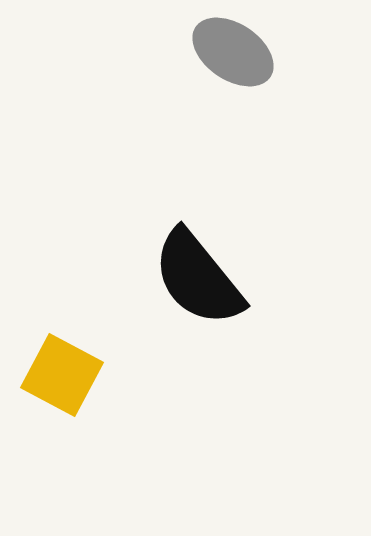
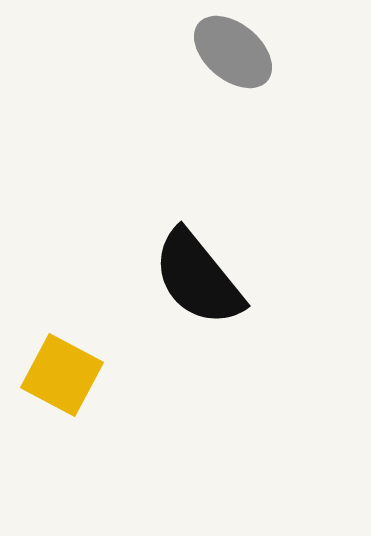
gray ellipse: rotated 6 degrees clockwise
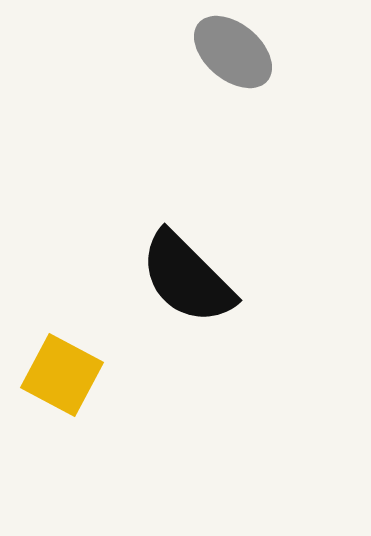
black semicircle: moved 11 px left; rotated 6 degrees counterclockwise
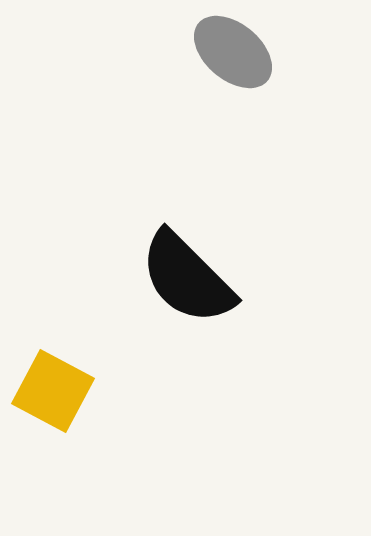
yellow square: moved 9 px left, 16 px down
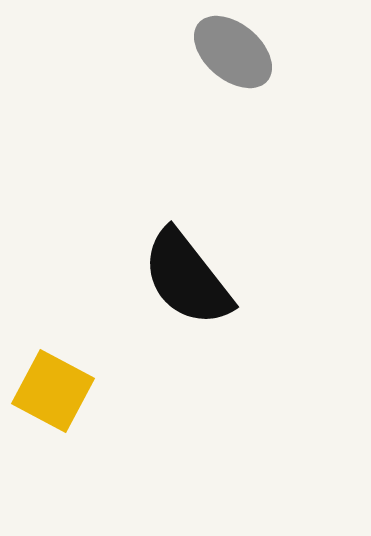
black semicircle: rotated 7 degrees clockwise
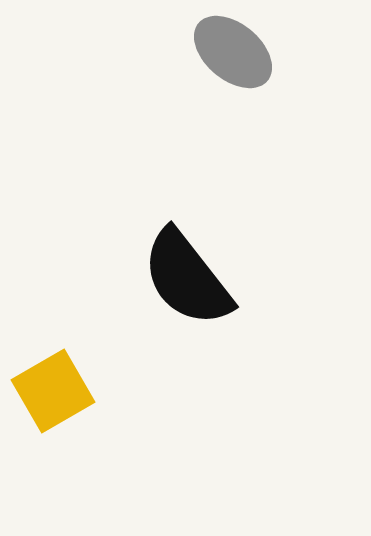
yellow square: rotated 32 degrees clockwise
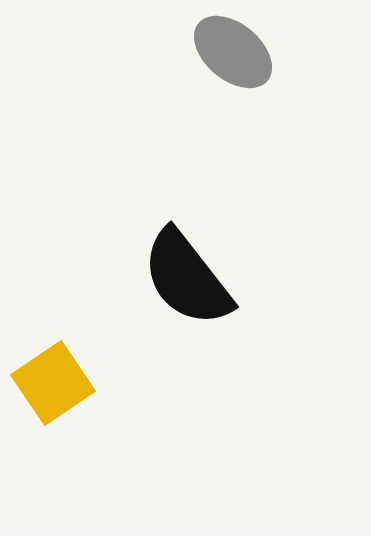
yellow square: moved 8 px up; rotated 4 degrees counterclockwise
